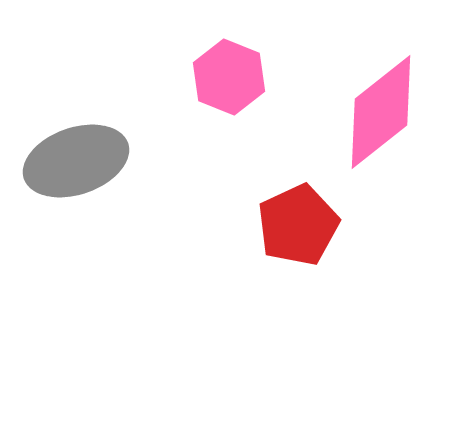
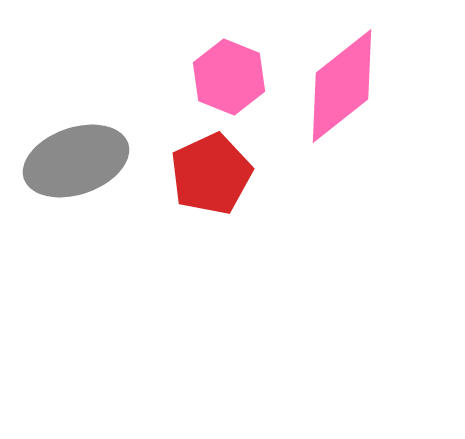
pink diamond: moved 39 px left, 26 px up
red pentagon: moved 87 px left, 51 px up
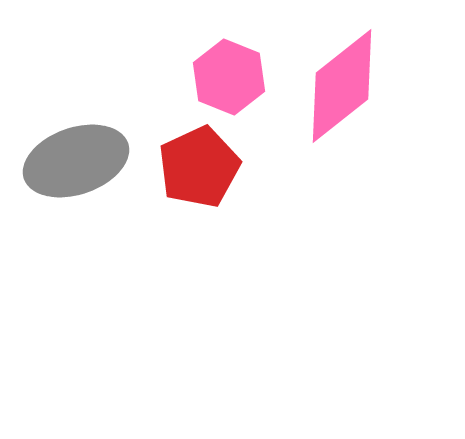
red pentagon: moved 12 px left, 7 px up
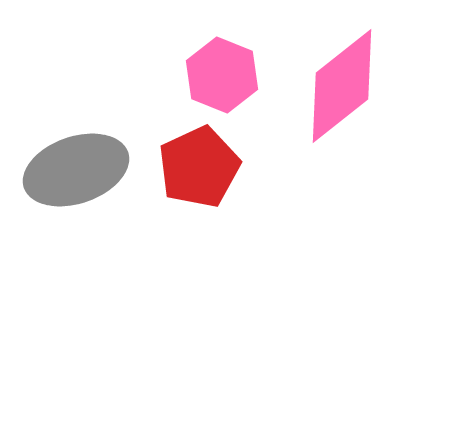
pink hexagon: moved 7 px left, 2 px up
gray ellipse: moved 9 px down
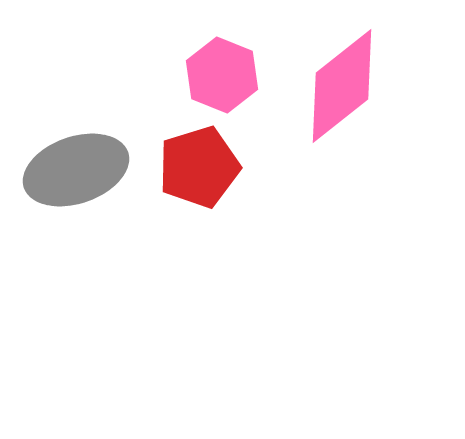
red pentagon: rotated 8 degrees clockwise
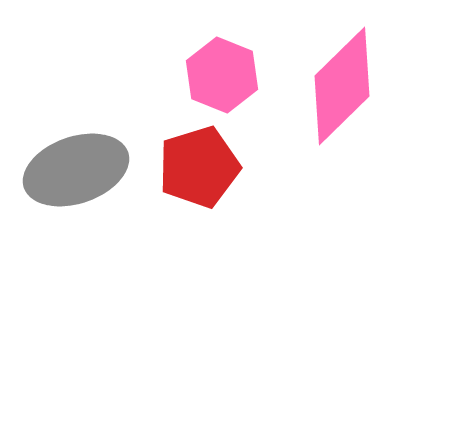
pink diamond: rotated 6 degrees counterclockwise
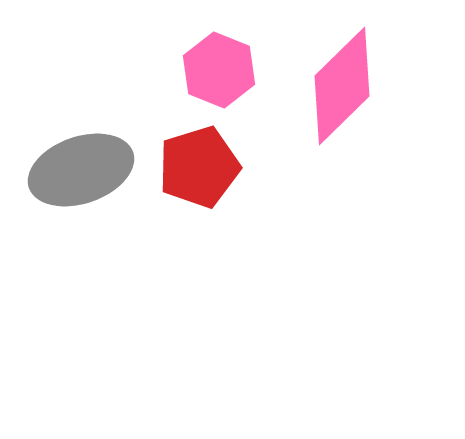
pink hexagon: moved 3 px left, 5 px up
gray ellipse: moved 5 px right
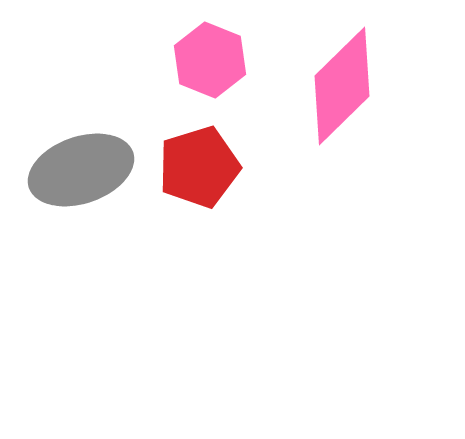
pink hexagon: moved 9 px left, 10 px up
